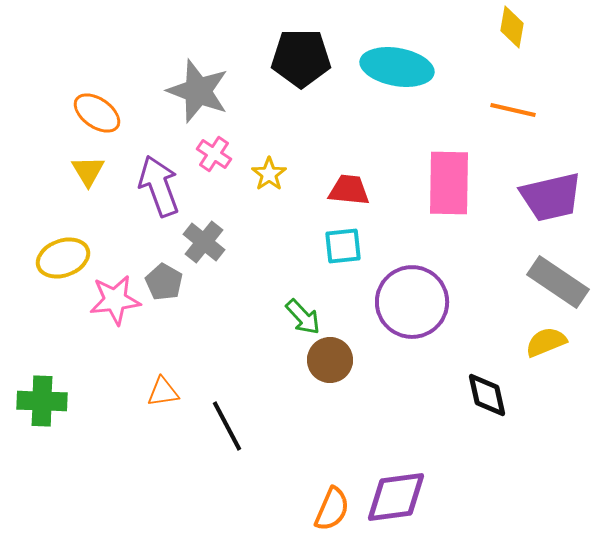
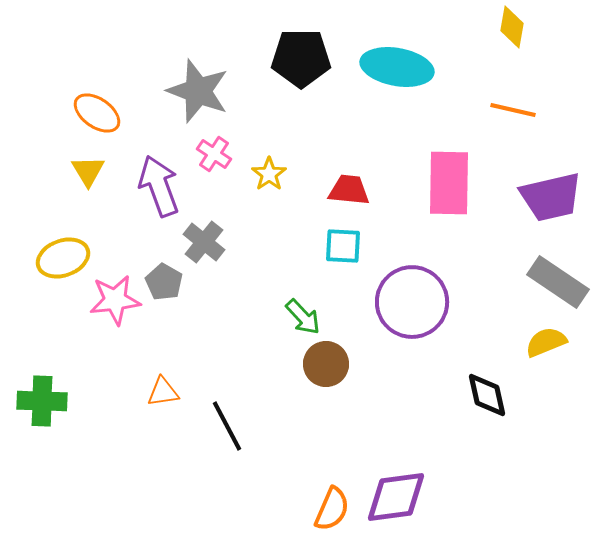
cyan square: rotated 9 degrees clockwise
brown circle: moved 4 px left, 4 px down
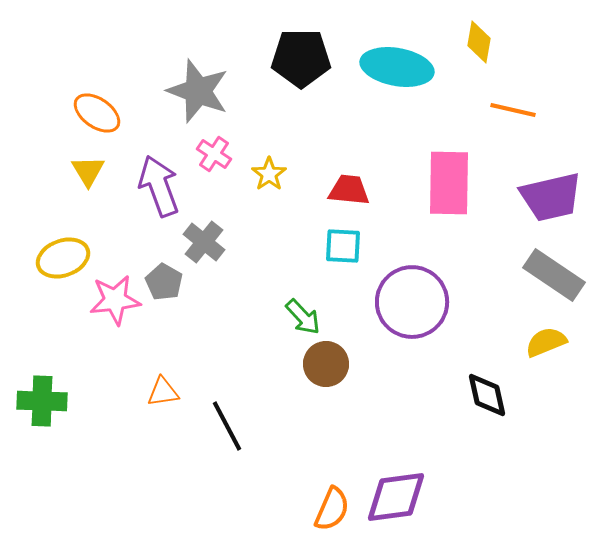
yellow diamond: moved 33 px left, 15 px down
gray rectangle: moved 4 px left, 7 px up
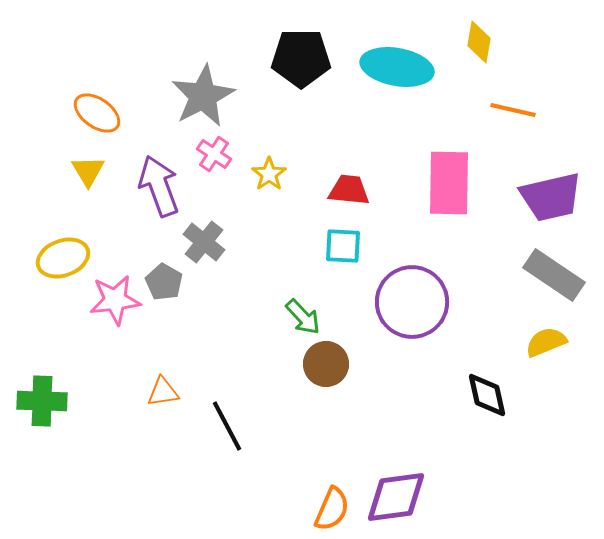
gray star: moved 5 px right, 5 px down; rotated 24 degrees clockwise
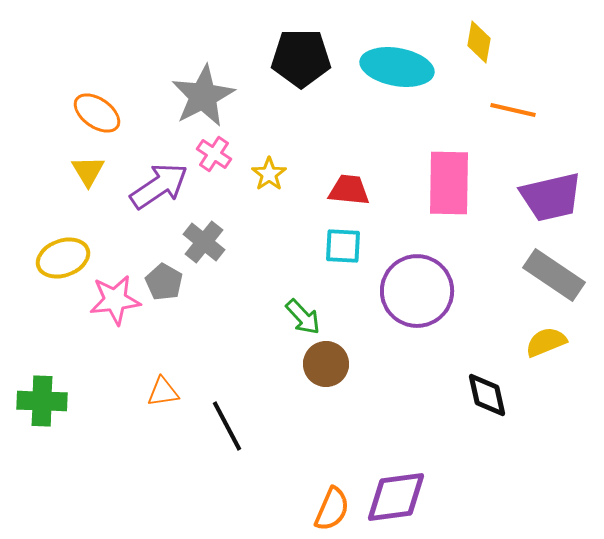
purple arrow: rotated 76 degrees clockwise
purple circle: moved 5 px right, 11 px up
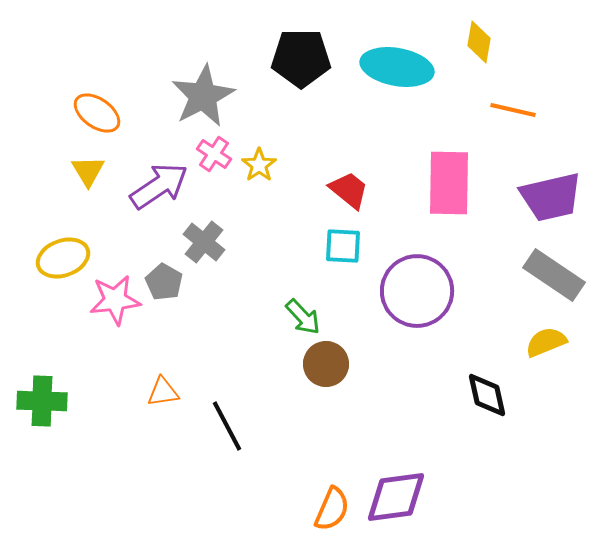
yellow star: moved 10 px left, 9 px up
red trapezoid: rotated 33 degrees clockwise
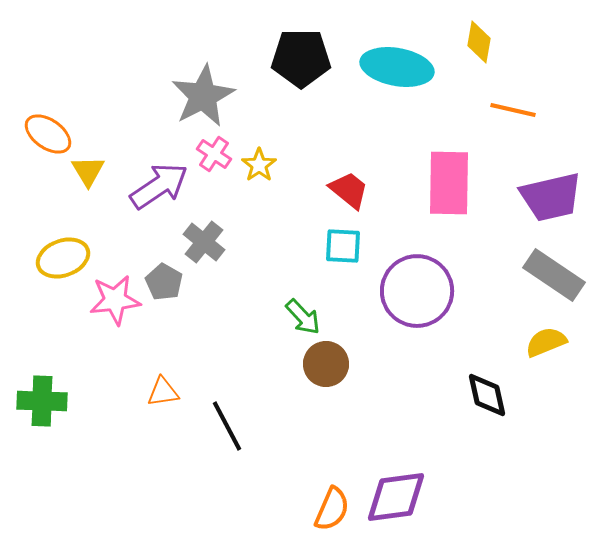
orange ellipse: moved 49 px left, 21 px down
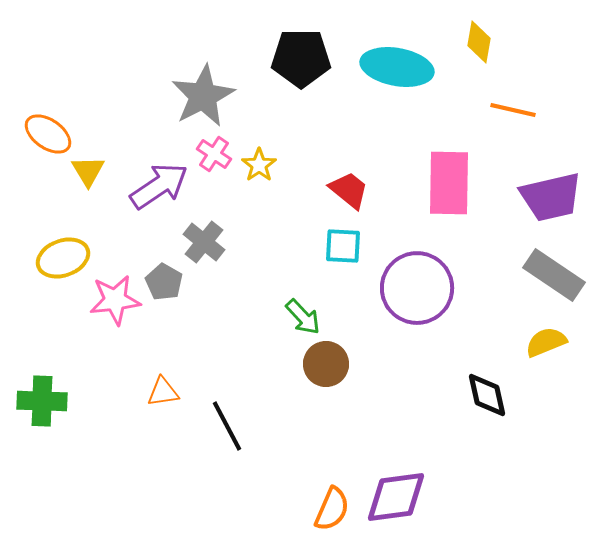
purple circle: moved 3 px up
